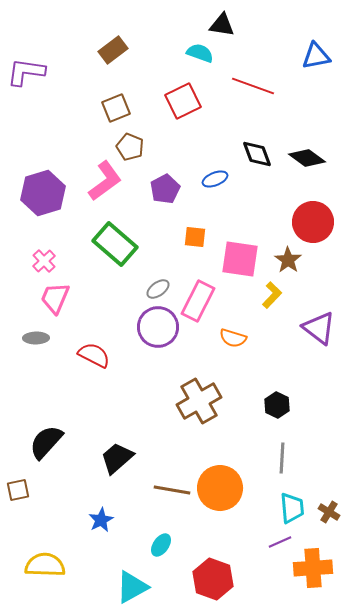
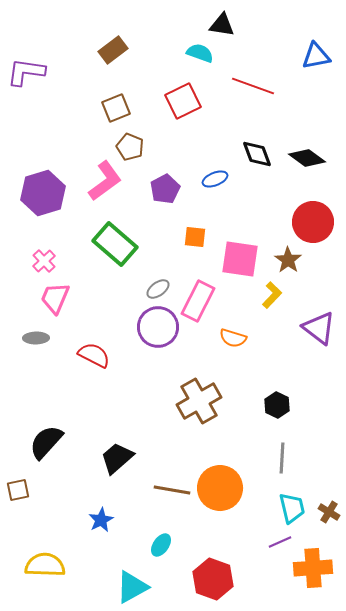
cyan trapezoid at (292, 508): rotated 8 degrees counterclockwise
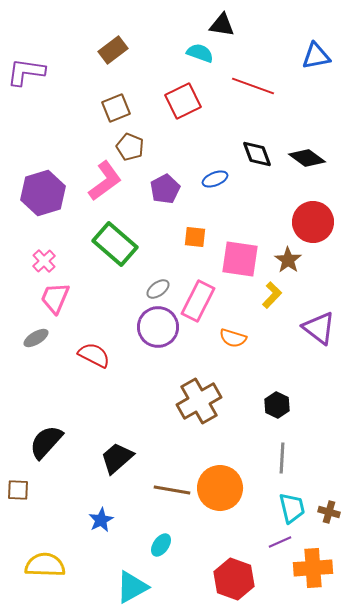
gray ellipse at (36, 338): rotated 30 degrees counterclockwise
brown square at (18, 490): rotated 15 degrees clockwise
brown cross at (329, 512): rotated 15 degrees counterclockwise
red hexagon at (213, 579): moved 21 px right
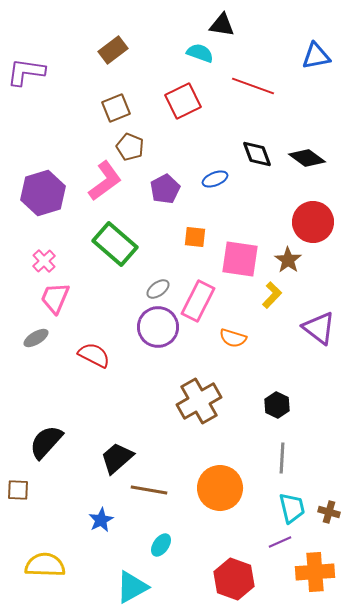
brown line at (172, 490): moved 23 px left
orange cross at (313, 568): moved 2 px right, 4 px down
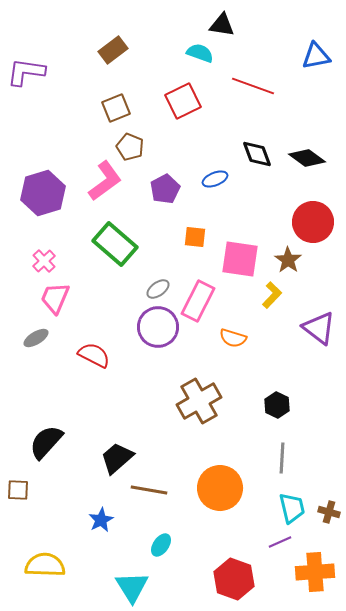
cyan triangle at (132, 587): rotated 33 degrees counterclockwise
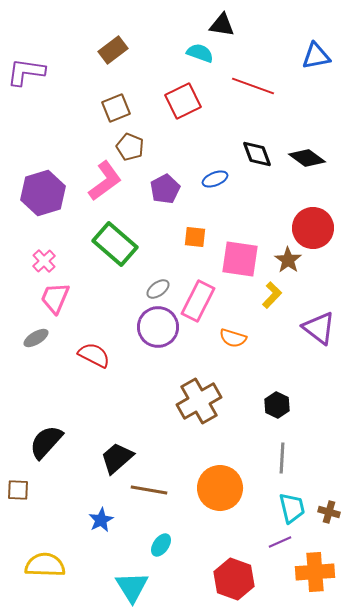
red circle at (313, 222): moved 6 px down
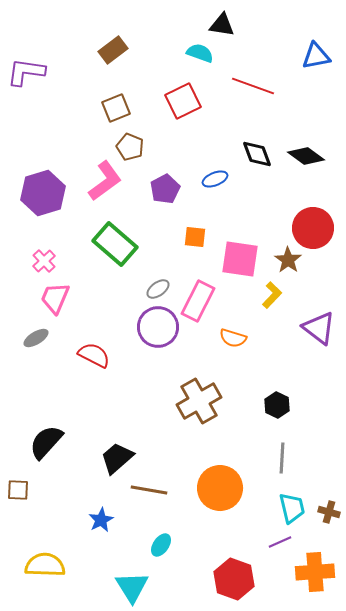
black diamond at (307, 158): moved 1 px left, 2 px up
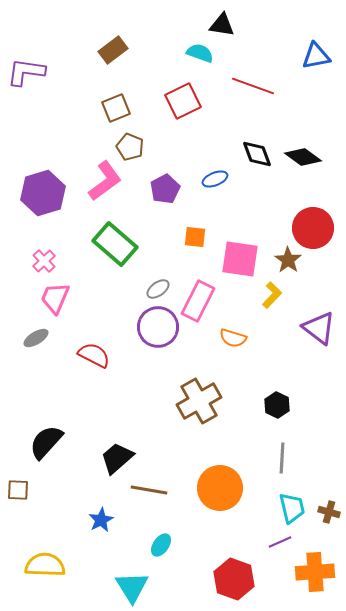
black diamond at (306, 156): moved 3 px left, 1 px down
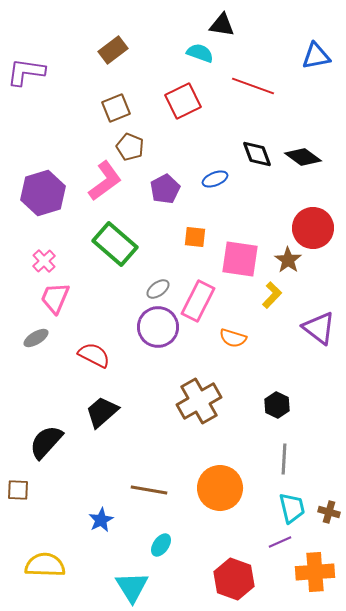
black trapezoid at (117, 458): moved 15 px left, 46 px up
gray line at (282, 458): moved 2 px right, 1 px down
